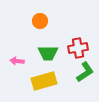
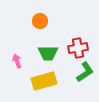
pink arrow: rotated 64 degrees clockwise
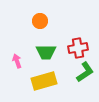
green trapezoid: moved 2 px left, 1 px up
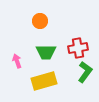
green L-shape: rotated 20 degrees counterclockwise
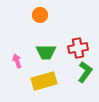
orange circle: moved 6 px up
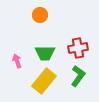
green trapezoid: moved 1 px left, 1 px down
green L-shape: moved 7 px left, 4 px down
yellow rectangle: rotated 35 degrees counterclockwise
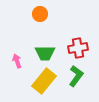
orange circle: moved 1 px up
green L-shape: moved 2 px left
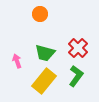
red cross: rotated 36 degrees counterclockwise
green trapezoid: rotated 15 degrees clockwise
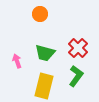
yellow rectangle: moved 5 px down; rotated 25 degrees counterclockwise
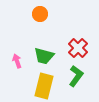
green trapezoid: moved 1 px left, 3 px down
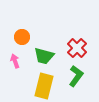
orange circle: moved 18 px left, 23 px down
red cross: moved 1 px left
pink arrow: moved 2 px left
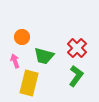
yellow rectangle: moved 15 px left, 3 px up
